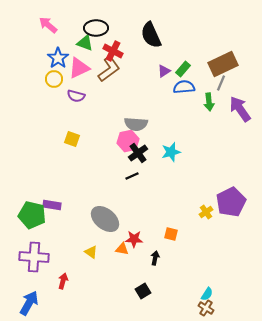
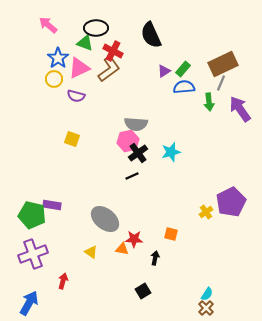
purple cross: moved 1 px left, 3 px up; rotated 24 degrees counterclockwise
brown cross: rotated 14 degrees clockwise
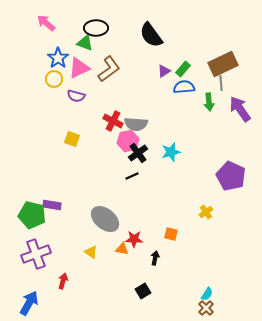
pink arrow: moved 2 px left, 2 px up
black semicircle: rotated 12 degrees counterclockwise
red cross: moved 70 px down
gray line: rotated 28 degrees counterclockwise
purple pentagon: moved 26 px up; rotated 20 degrees counterclockwise
purple cross: moved 3 px right
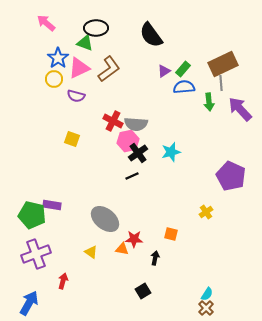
purple arrow: rotated 8 degrees counterclockwise
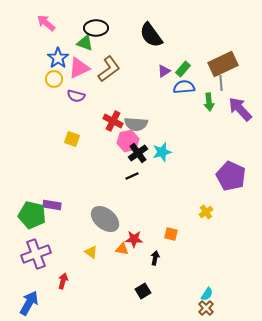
cyan star: moved 9 px left
